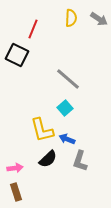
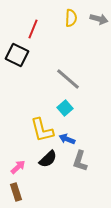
gray arrow: rotated 18 degrees counterclockwise
pink arrow: moved 3 px right, 1 px up; rotated 35 degrees counterclockwise
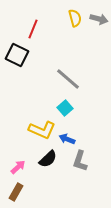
yellow semicircle: moved 4 px right; rotated 18 degrees counterclockwise
yellow L-shape: rotated 52 degrees counterclockwise
brown rectangle: rotated 48 degrees clockwise
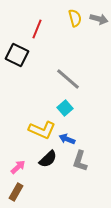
red line: moved 4 px right
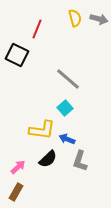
yellow L-shape: rotated 16 degrees counterclockwise
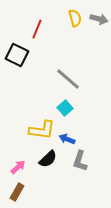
brown rectangle: moved 1 px right
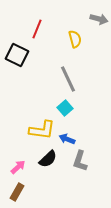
yellow semicircle: moved 21 px down
gray line: rotated 24 degrees clockwise
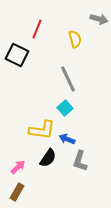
black semicircle: moved 1 px up; rotated 12 degrees counterclockwise
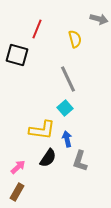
black square: rotated 10 degrees counterclockwise
blue arrow: rotated 56 degrees clockwise
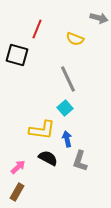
gray arrow: moved 1 px up
yellow semicircle: rotated 126 degrees clockwise
black semicircle: rotated 96 degrees counterclockwise
